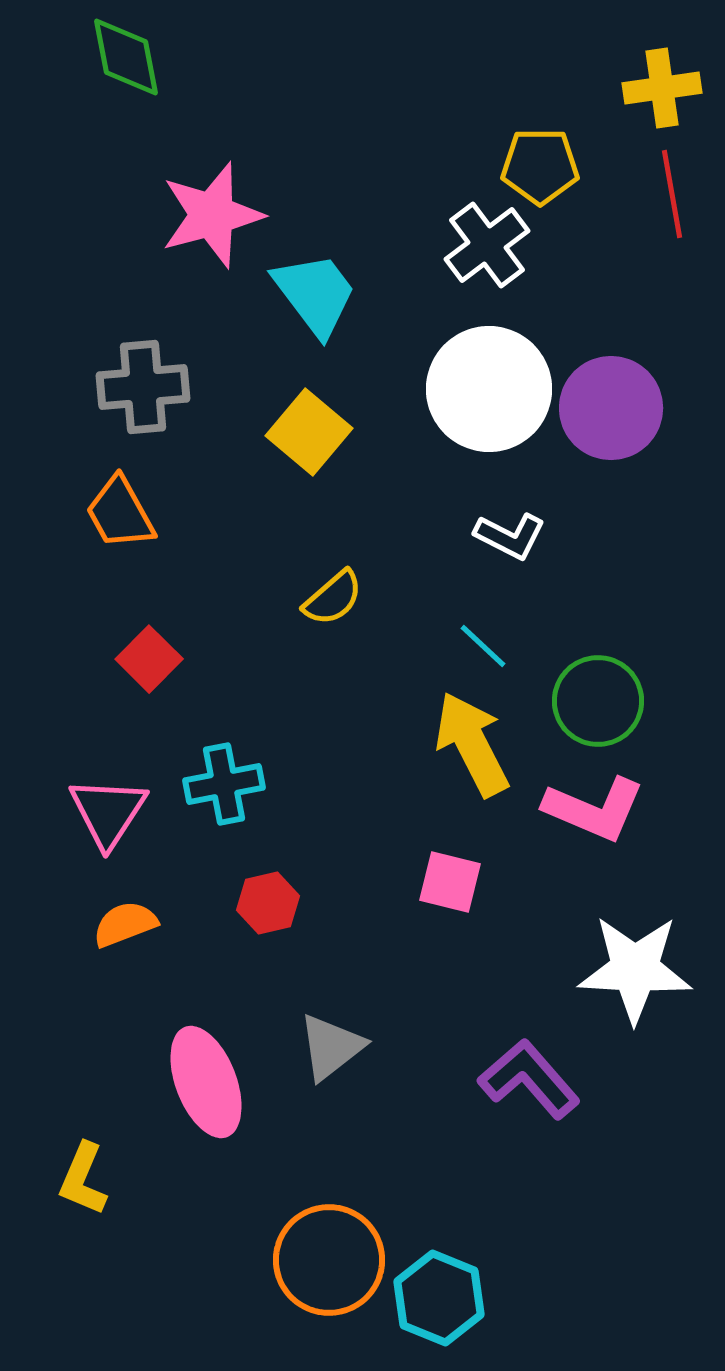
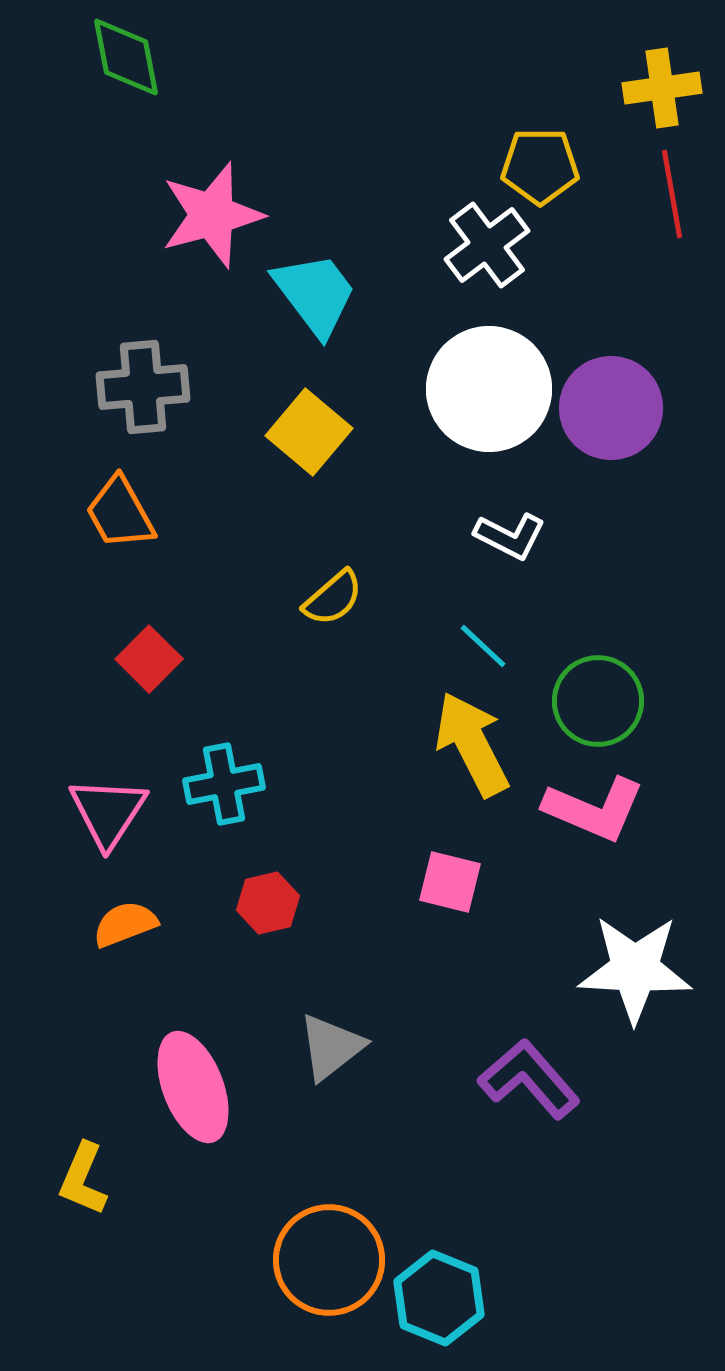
pink ellipse: moved 13 px left, 5 px down
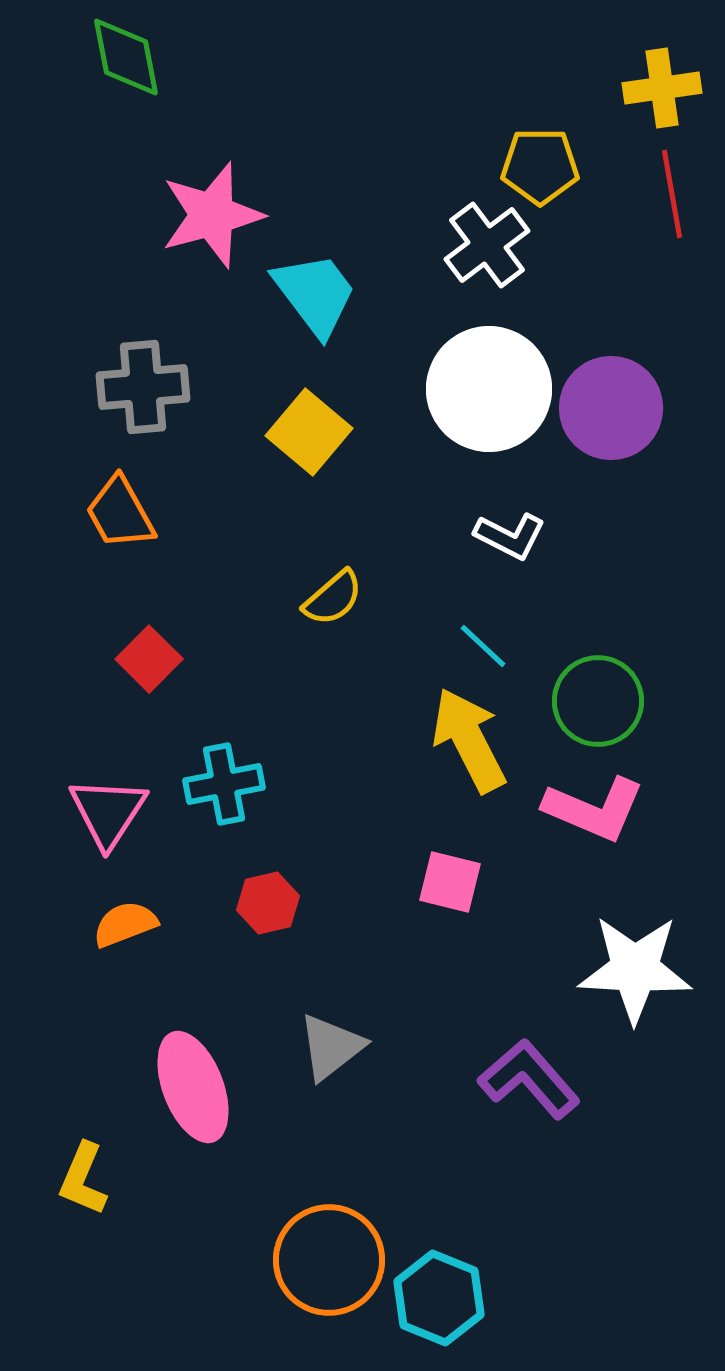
yellow arrow: moved 3 px left, 4 px up
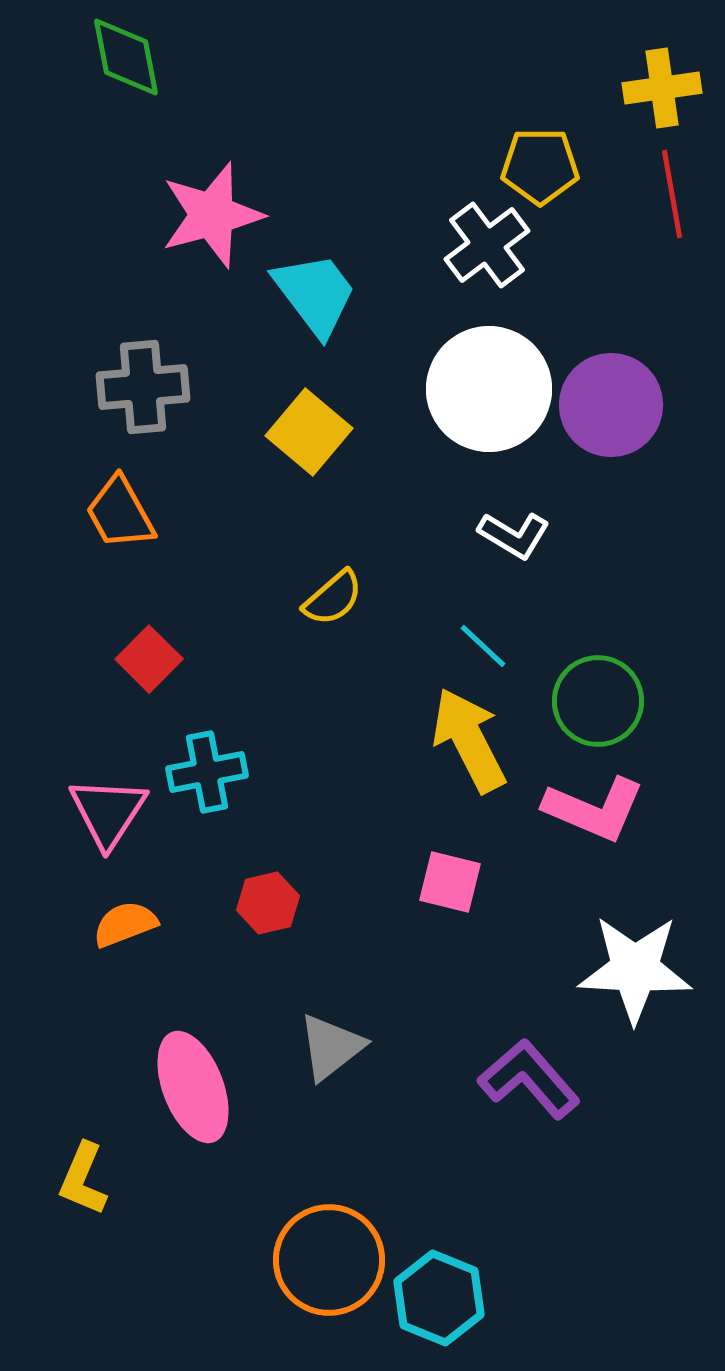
purple circle: moved 3 px up
white L-shape: moved 4 px right, 1 px up; rotated 4 degrees clockwise
cyan cross: moved 17 px left, 12 px up
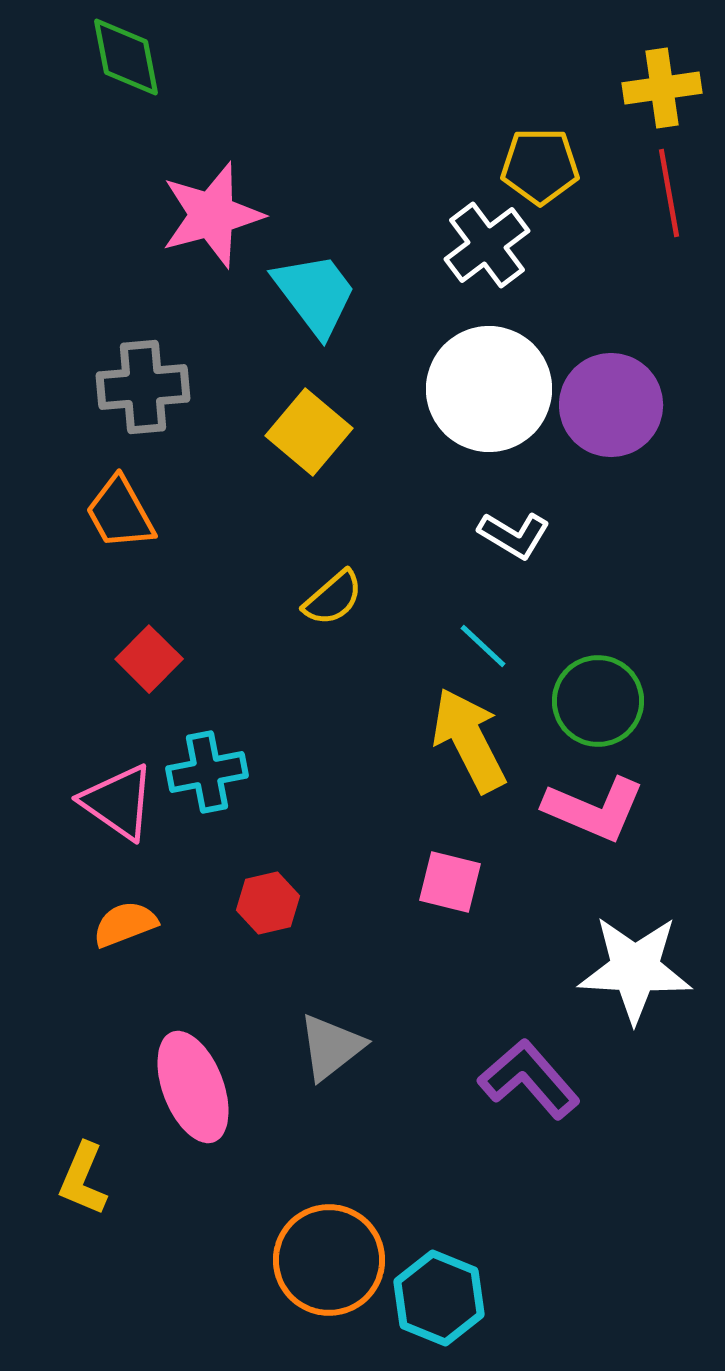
red line: moved 3 px left, 1 px up
pink triangle: moved 10 px right, 10 px up; rotated 28 degrees counterclockwise
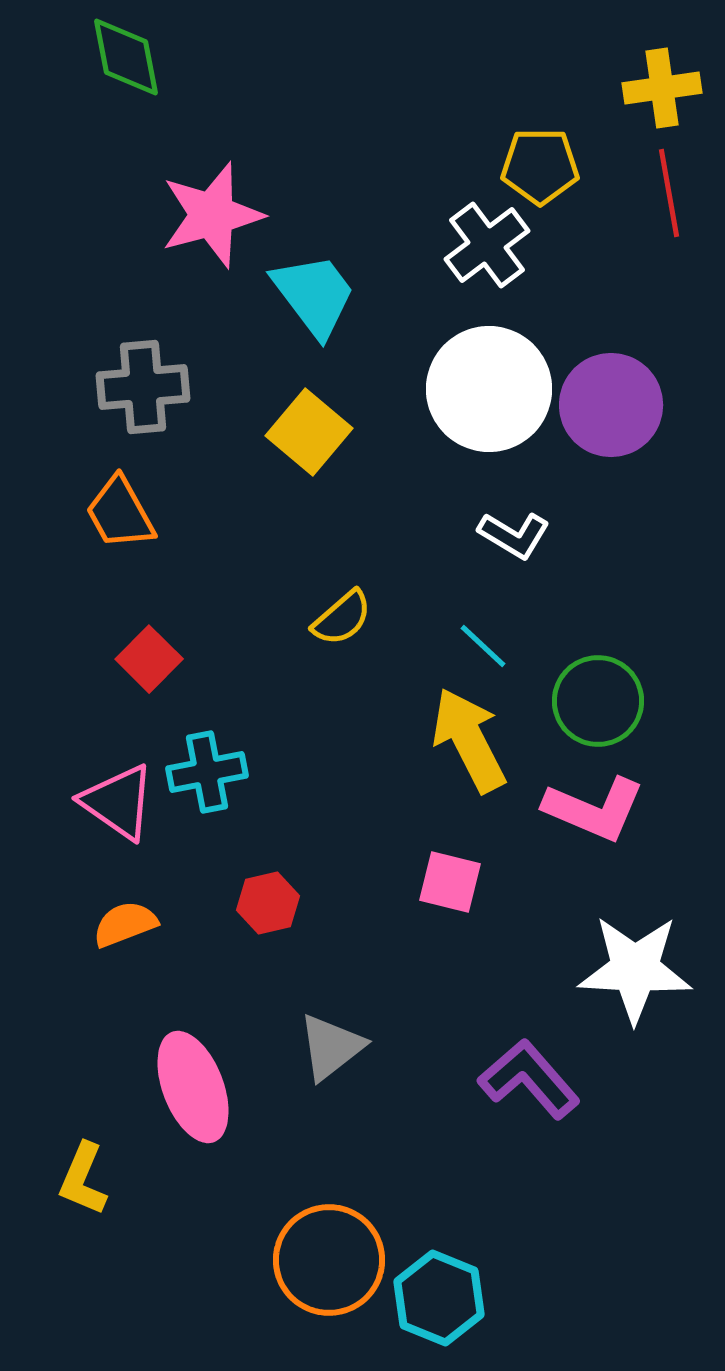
cyan trapezoid: moved 1 px left, 1 px down
yellow semicircle: moved 9 px right, 20 px down
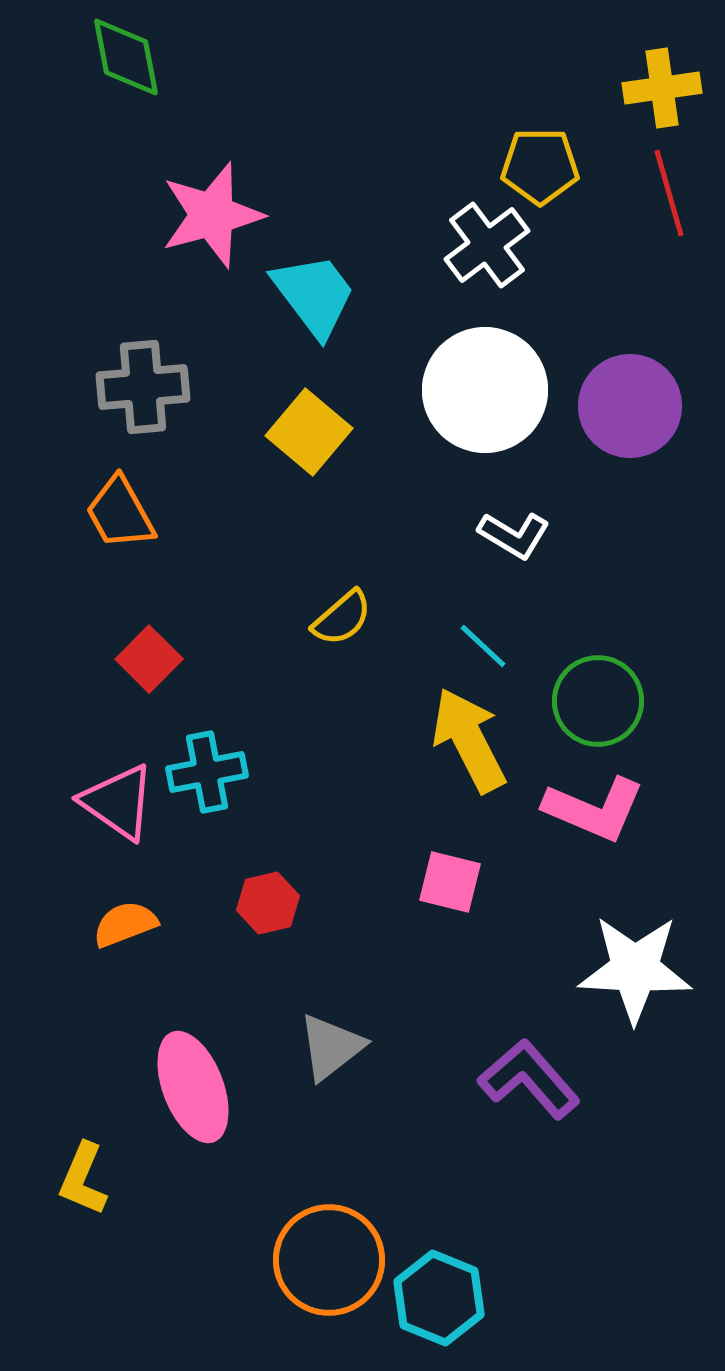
red line: rotated 6 degrees counterclockwise
white circle: moved 4 px left, 1 px down
purple circle: moved 19 px right, 1 px down
